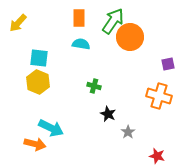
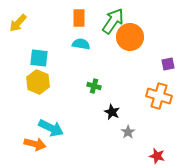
black star: moved 4 px right, 2 px up
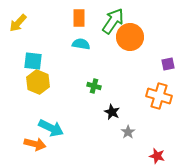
cyan square: moved 6 px left, 3 px down
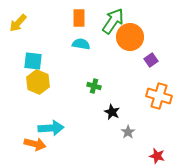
purple square: moved 17 px left, 4 px up; rotated 24 degrees counterclockwise
cyan arrow: rotated 30 degrees counterclockwise
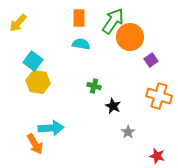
cyan square: rotated 30 degrees clockwise
yellow hexagon: rotated 15 degrees counterclockwise
black star: moved 1 px right, 6 px up
orange arrow: rotated 45 degrees clockwise
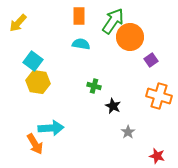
orange rectangle: moved 2 px up
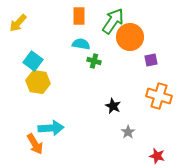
purple square: rotated 24 degrees clockwise
green cross: moved 25 px up
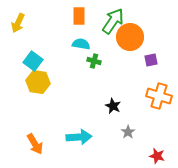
yellow arrow: rotated 18 degrees counterclockwise
cyan arrow: moved 28 px right, 9 px down
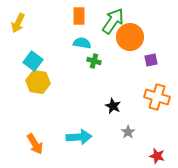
cyan semicircle: moved 1 px right, 1 px up
orange cross: moved 2 px left, 1 px down
